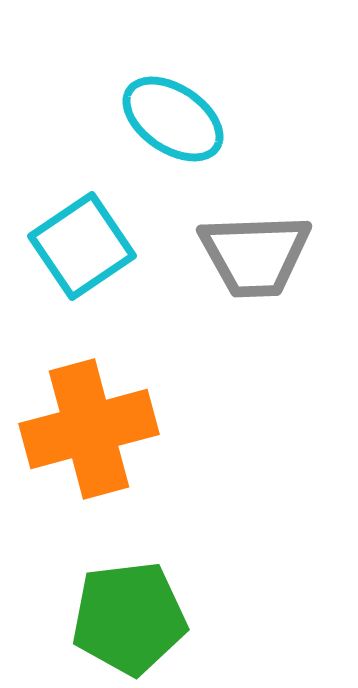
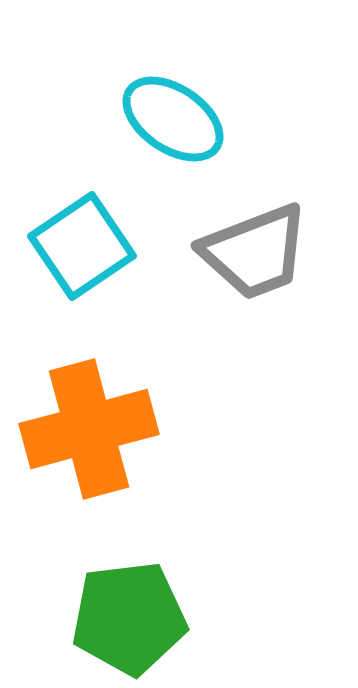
gray trapezoid: moved 3 px up; rotated 19 degrees counterclockwise
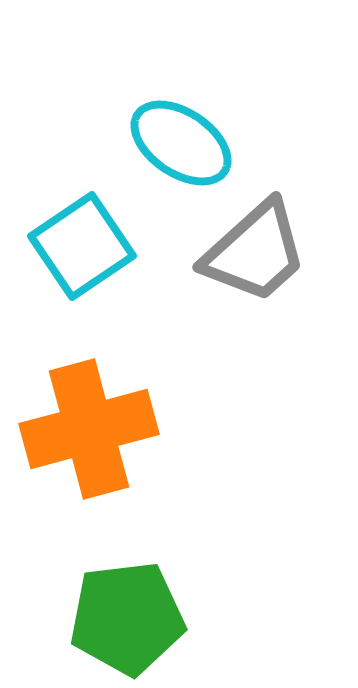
cyan ellipse: moved 8 px right, 24 px down
gray trapezoid: rotated 21 degrees counterclockwise
green pentagon: moved 2 px left
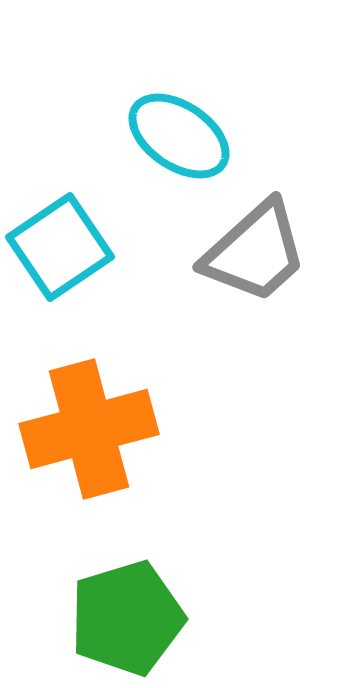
cyan ellipse: moved 2 px left, 7 px up
cyan square: moved 22 px left, 1 px down
green pentagon: rotated 10 degrees counterclockwise
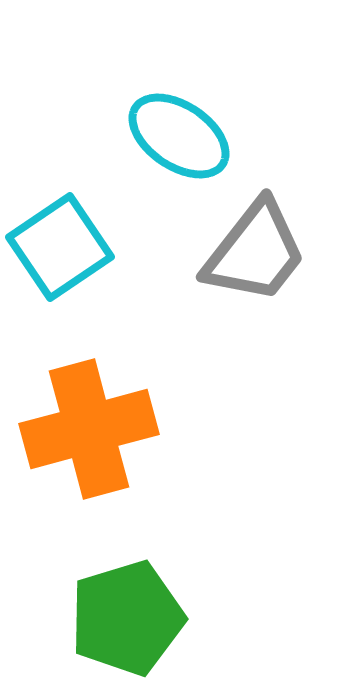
gray trapezoid: rotated 10 degrees counterclockwise
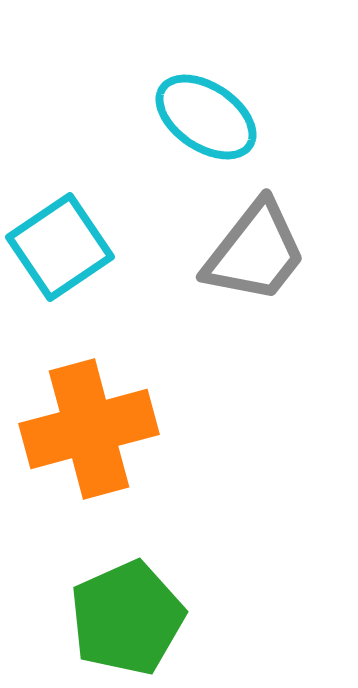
cyan ellipse: moved 27 px right, 19 px up
green pentagon: rotated 7 degrees counterclockwise
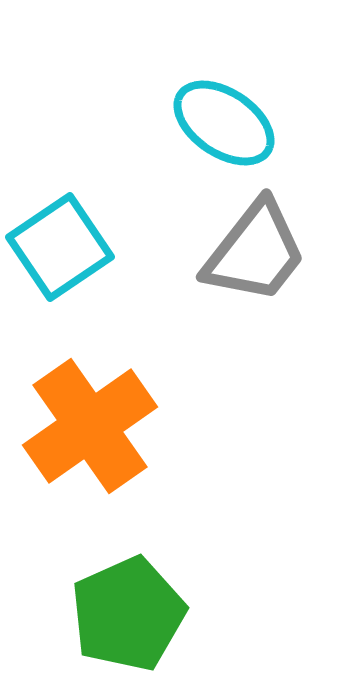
cyan ellipse: moved 18 px right, 6 px down
orange cross: moved 1 px right, 3 px up; rotated 20 degrees counterclockwise
green pentagon: moved 1 px right, 4 px up
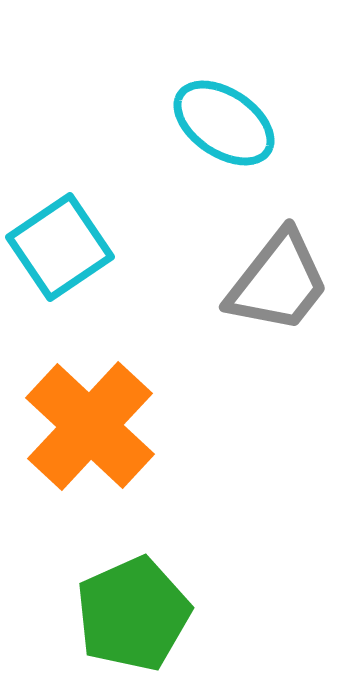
gray trapezoid: moved 23 px right, 30 px down
orange cross: rotated 12 degrees counterclockwise
green pentagon: moved 5 px right
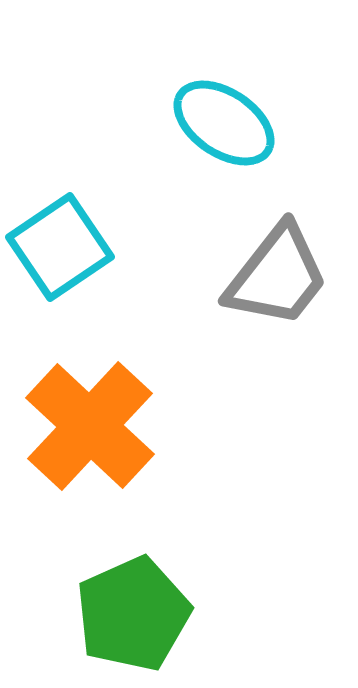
gray trapezoid: moved 1 px left, 6 px up
